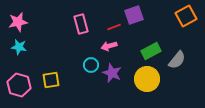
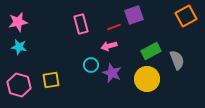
gray semicircle: rotated 60 degrees counterclockwise
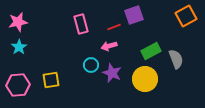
cyan star: rotated 28 degrees clockwise
gray semicircle: moved 1 px left, 1 px up
yellow circle: moved 2 px left
pink hexagon: moved 1 px left; rotated 20 degrees counterclockwise
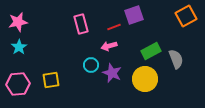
pink hexagon: moved 1 px up
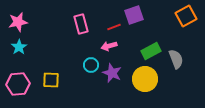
yellow square: rotated 12 degrees clockwise
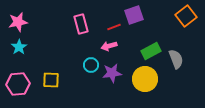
orange square: rotated 10 degrees counterclockwise
purple star: rotated 30 degrees counterclockwise
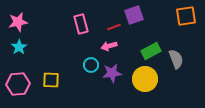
orange square: rotated 30 degrees clockwise
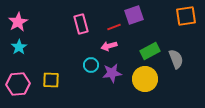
pink star: rotated 18 degrees counterclockwise
green rectangle: moved 1 px left
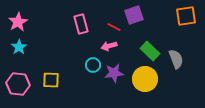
red line: rotated 48 degrees clockwise
green rectangle: rotated 72 degrees clockwise
cyan circle: moved 2 px right
purple star: moved 2 px right
pink hexagon: rotated 10 degrees clockwise
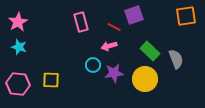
pink rectangle: moved 2 px up
cyan star: rotated 21 degrees counterclockwise
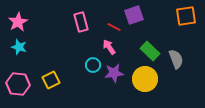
pink arrow: moved 1 px down; rotated 70 degrees clockwise
yellow square: rotated 30 degrees counterclockwise
